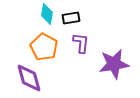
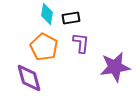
purple star: moved 1 px right, 3 px down
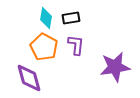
cyan diamond: moved 1 px left, 4 px down
purple L-shape: moved 5 px left, 2 px down
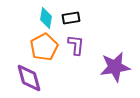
orange pentagon: rotated 16 degrees clockwise
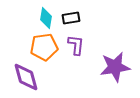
orange pentagon: rotated 20 degrees clockwise
purple diamond: moved 3 px left, 1 px up
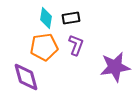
purple L-shape: rotated 15 degrees clockwise
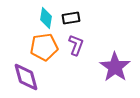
purple star: rotated 28 degrees counterclockwise
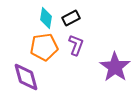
black rectangle: rotated 18 degrees counterclockwise
